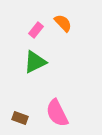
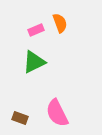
orange semicircle: moved 3 px left; rotated 24 degrees clockwise
pink rectangle: rotated 28 degrees clockwise
green triangle: moved 1 px left
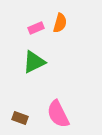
orange semicircle: rotated 36 degrees clockwise
pink rectangle: moved 2 px up
pink semicircle: moved 1 px right, 1 px down
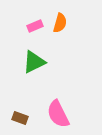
pink rectangle: moved 1 px left, 2 px up
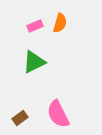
brown rectangle: rotated 56 degrees counterclockwise
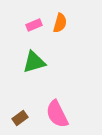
pink rectangle: moved 1 px left, 1 px up
green triangle: rotated 10 degrees clockwise
pink semicircle: moved 1 px left
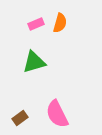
pink rectangle: moved 2 px right, 1 px up
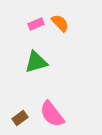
orange semicircle: rotated 60 degrees counterclockwise
green triangle: moved 2 px right
pink semicircle: moved 5 px left; rotated 12 degrees counterclockwise
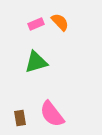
orange semicircle: moved 1 px up
brown rectangle: rotated 63 degrees counterclockwise
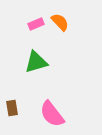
brown rectangle: moved 8 px left, 10 px up
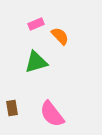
orange semicircle: moved 14 px down
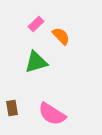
pink rectangle: rotated 21 degrees counterclockwise
orange semicircle: moved 1 px right
pink semicircle: rotated 20 degrees counterclockwise
